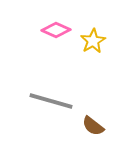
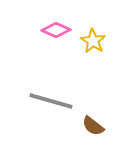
yellow star: rotated 10 degrees counterclockwise
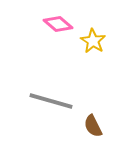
pink diamond: moved 2 px right, 6 px up; rotated 16 degrees clockwise
brown semicircle: rotated 25 degrees clockwise
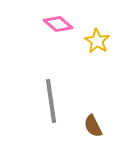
yellow star: moved 4 px right
gray line: rotated 66 degrees clockwise
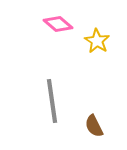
gray line: moved 1 px right
brown semicircle: moved 1 px right
